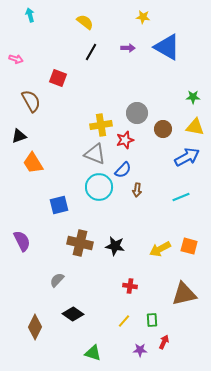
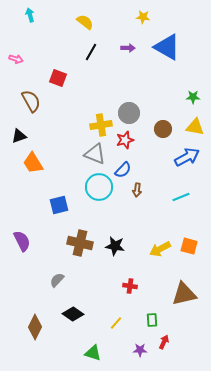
gray circle: moved 8 px left
yellow line: moved 8 px left, 2 px down
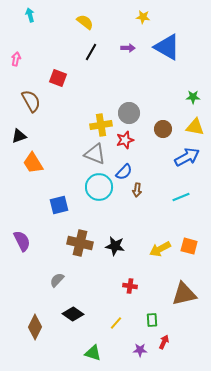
pink arrow: rotated 96 degrees counterclockwise
blue semicircle: moved 1 px right, 2 px down
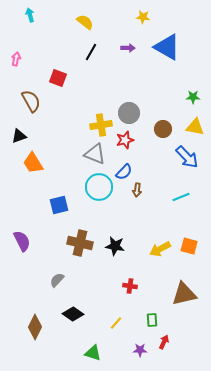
blue arrow: rotated 75 degrees clockwise
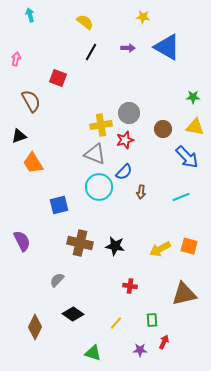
brown arrow: moved 4 px right, 2 px down
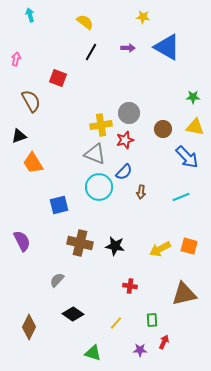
brown diamond: moved 6 px left
